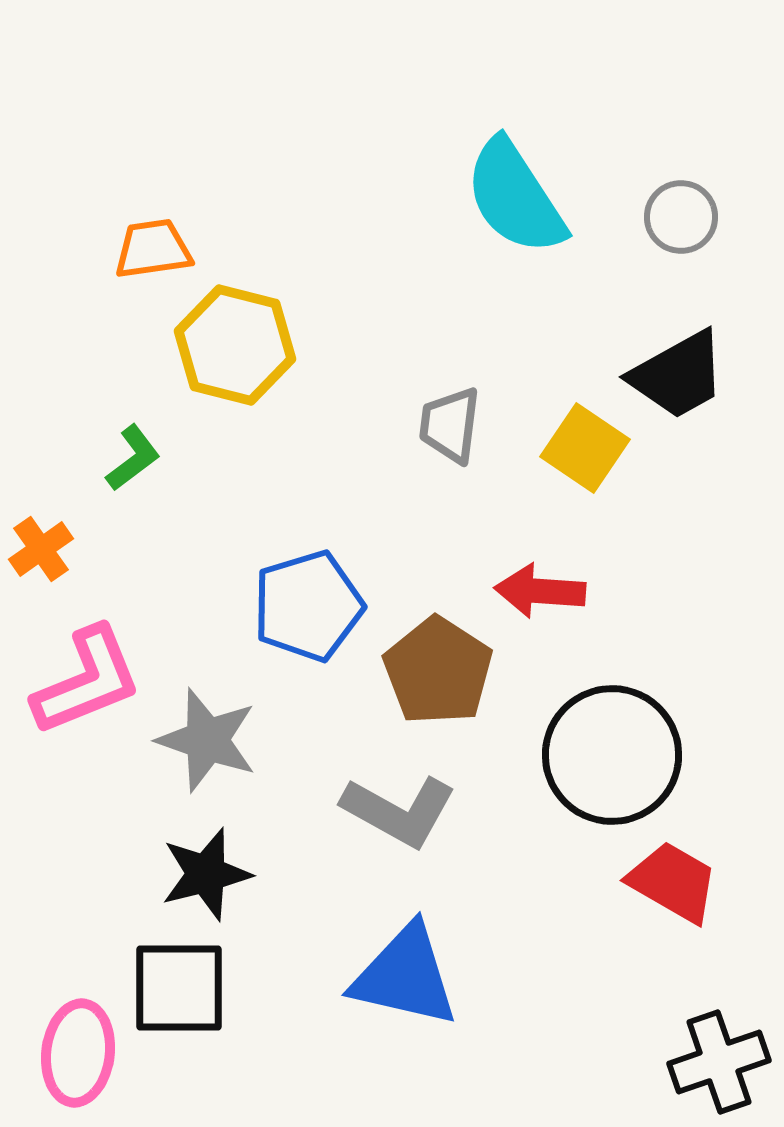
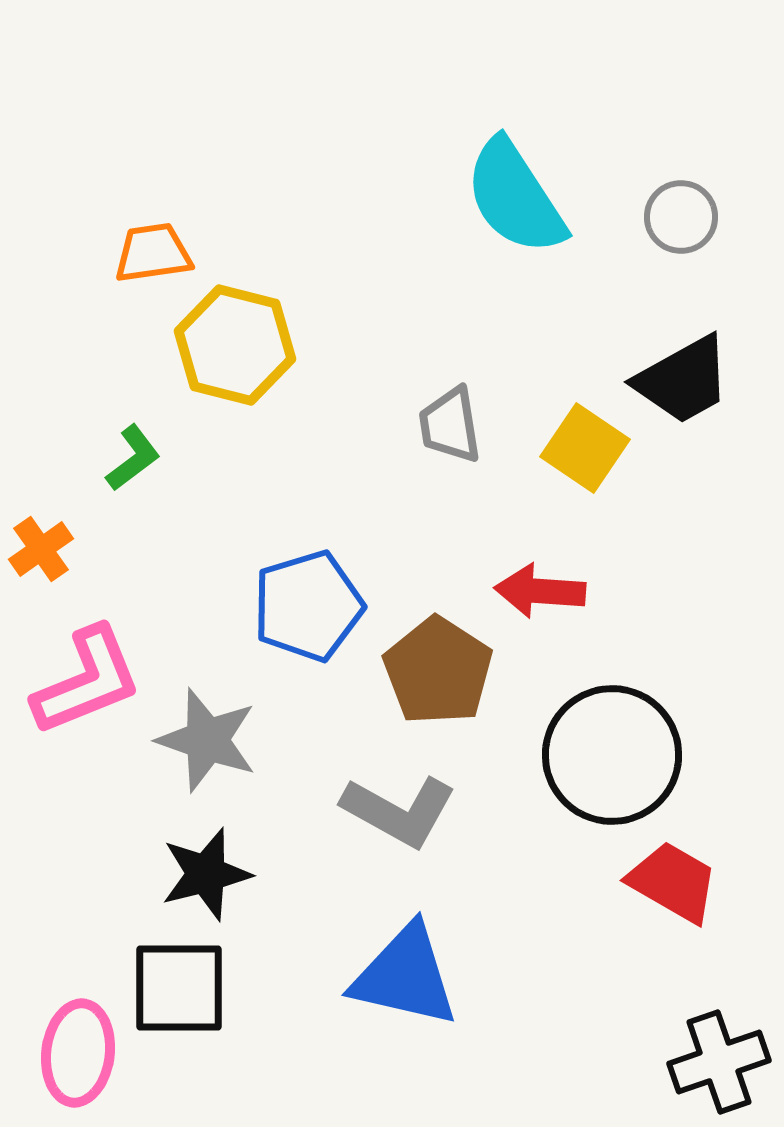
orange trapezoid: moved 4 px down
black trapezoid: moved 5 px right, 5 px down
gray trapezoid: rotated 16 degrees counterclockwise
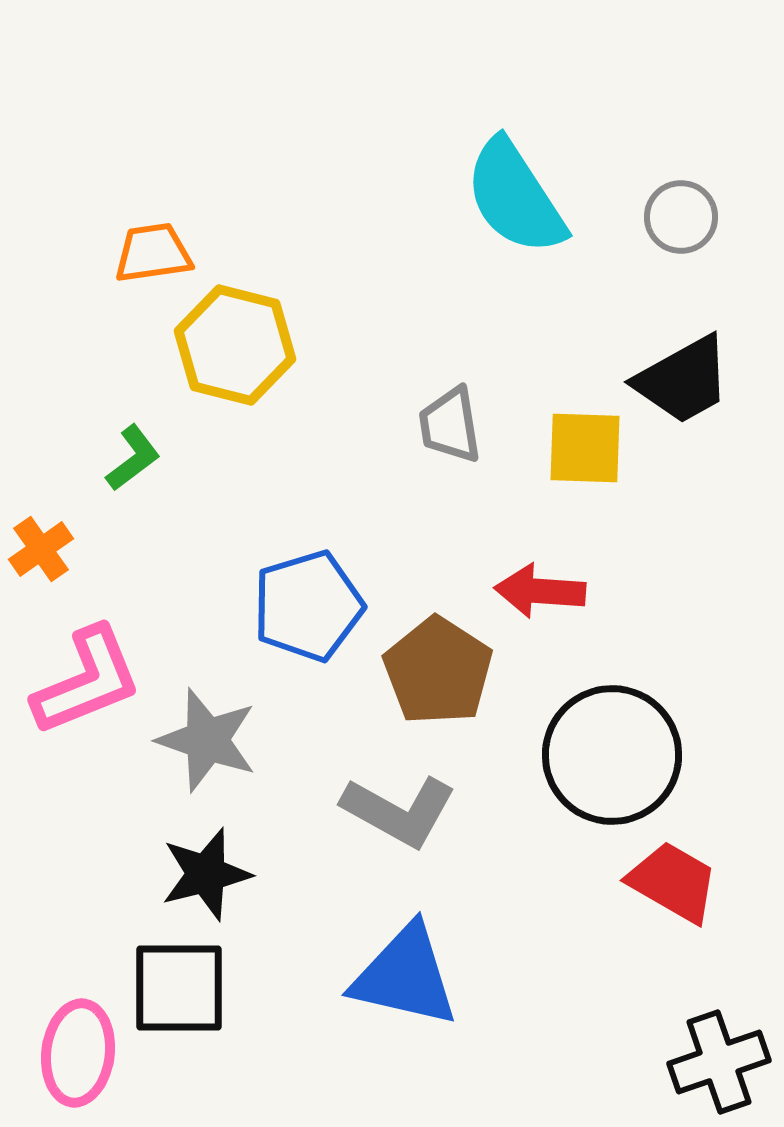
yellow square: rotated 32 degrees counterclockwise
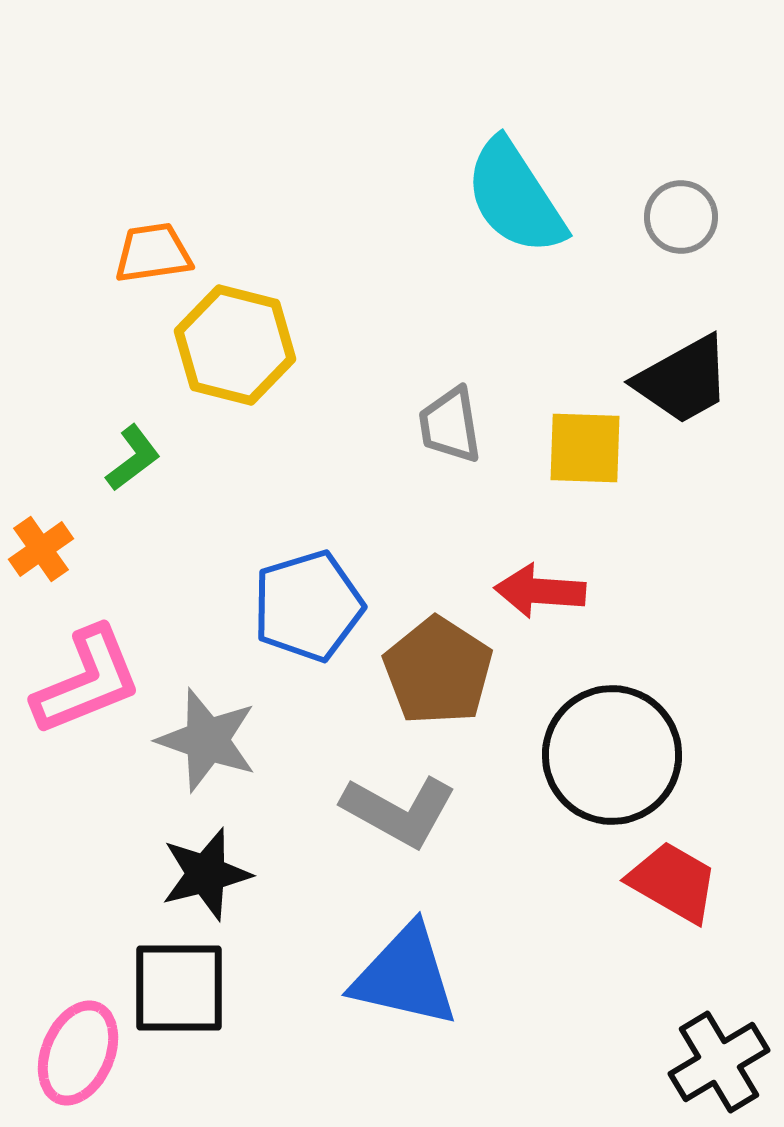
pink ellipse: rotated 16 degrees clockwise
black cross: rotated 12 degrees counterclockwise
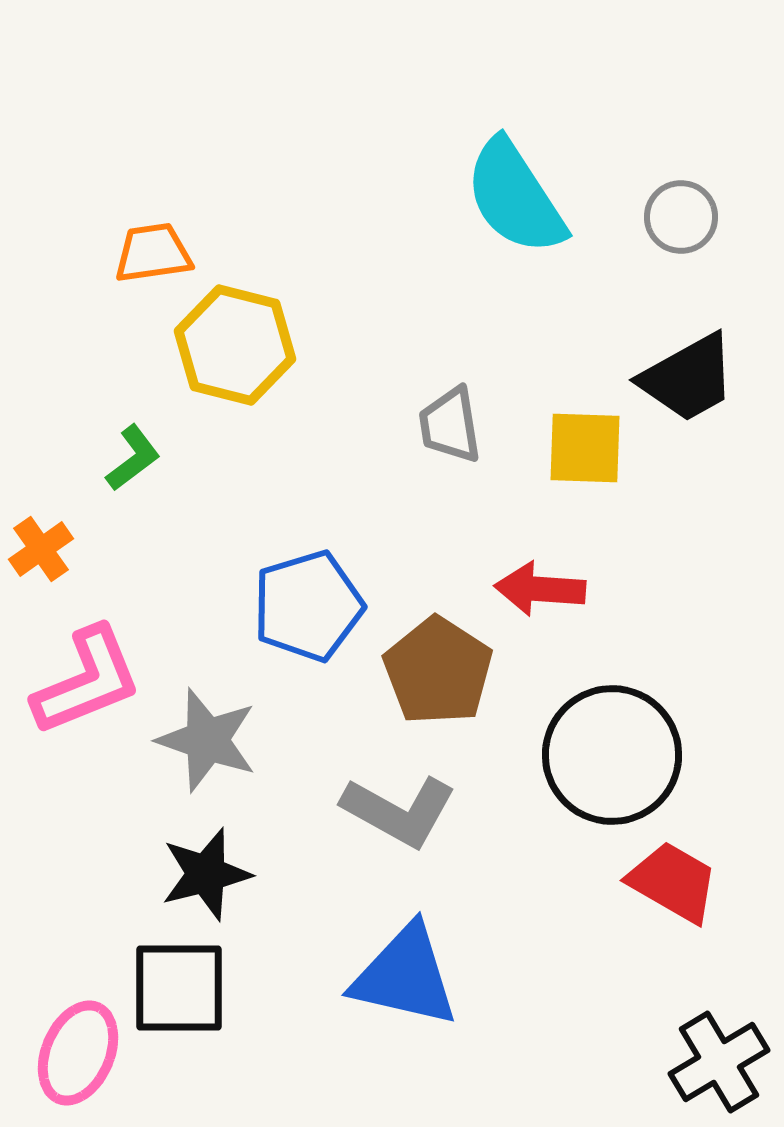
black trapezoid: moved 5 px right, 2 px up
red arrow: moved 2 px up
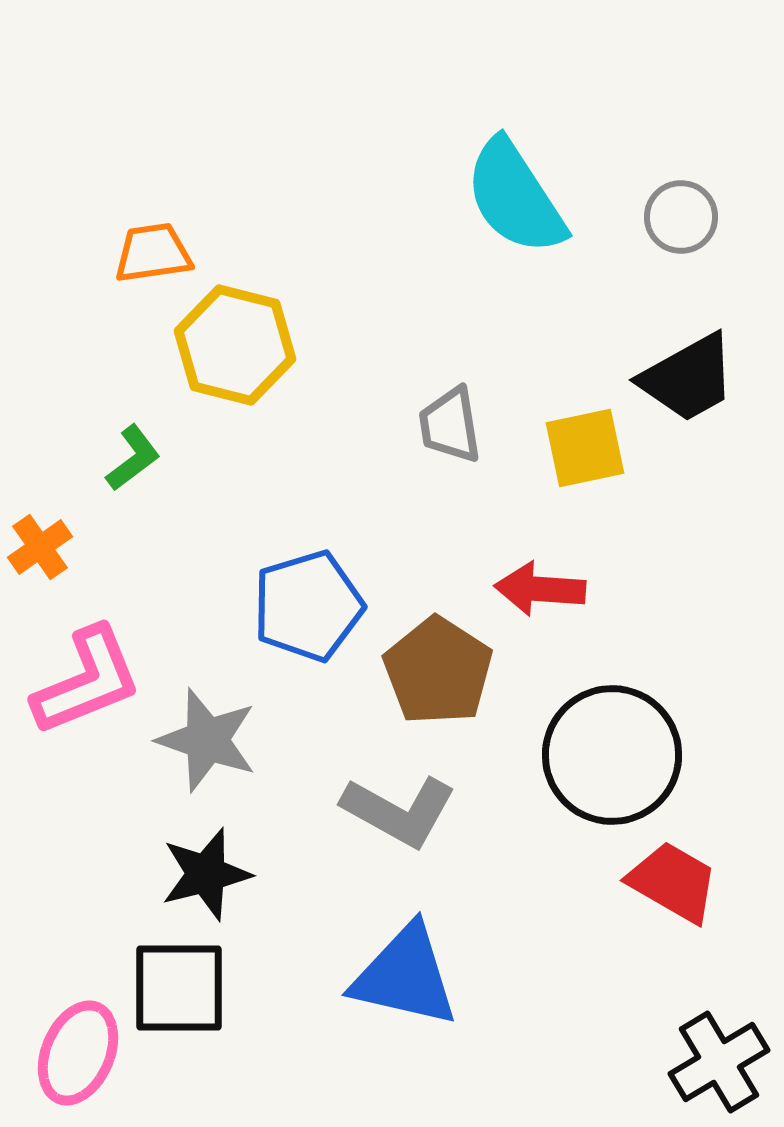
yellow square: rotated 14 degrees counterclockwise
orange cross: moved 1 px left, 2 px up
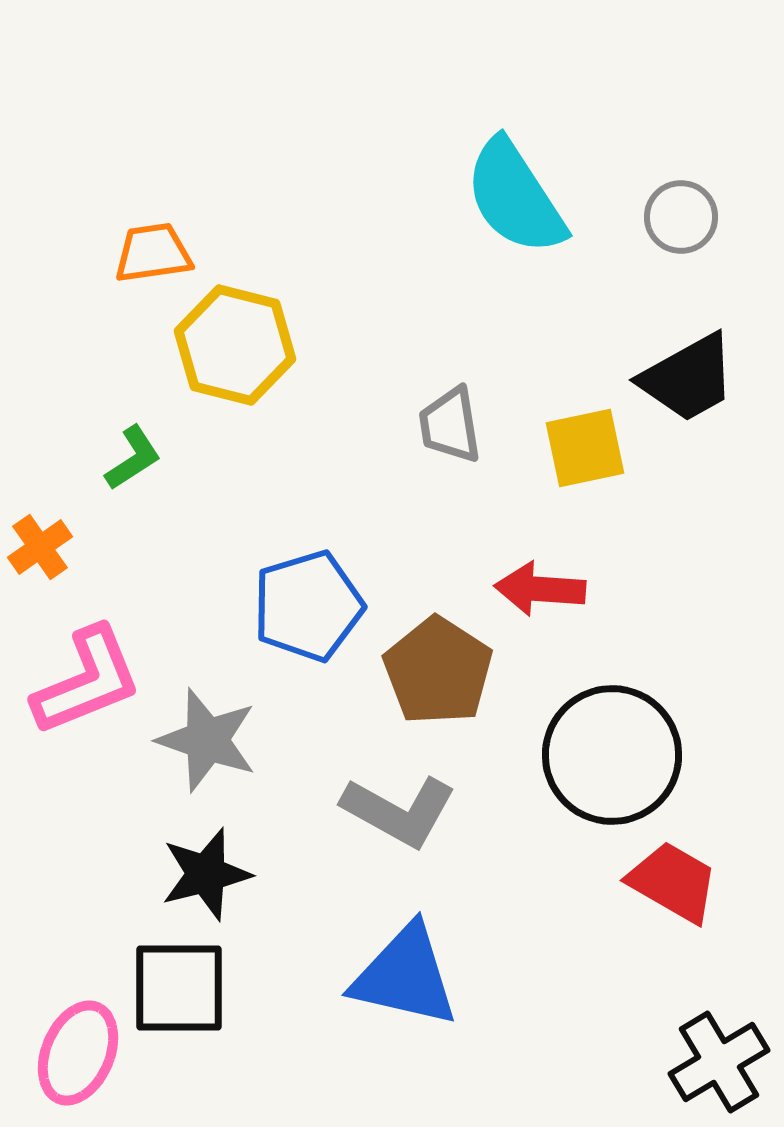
green L-shape: rotated 4 degrees clockwise
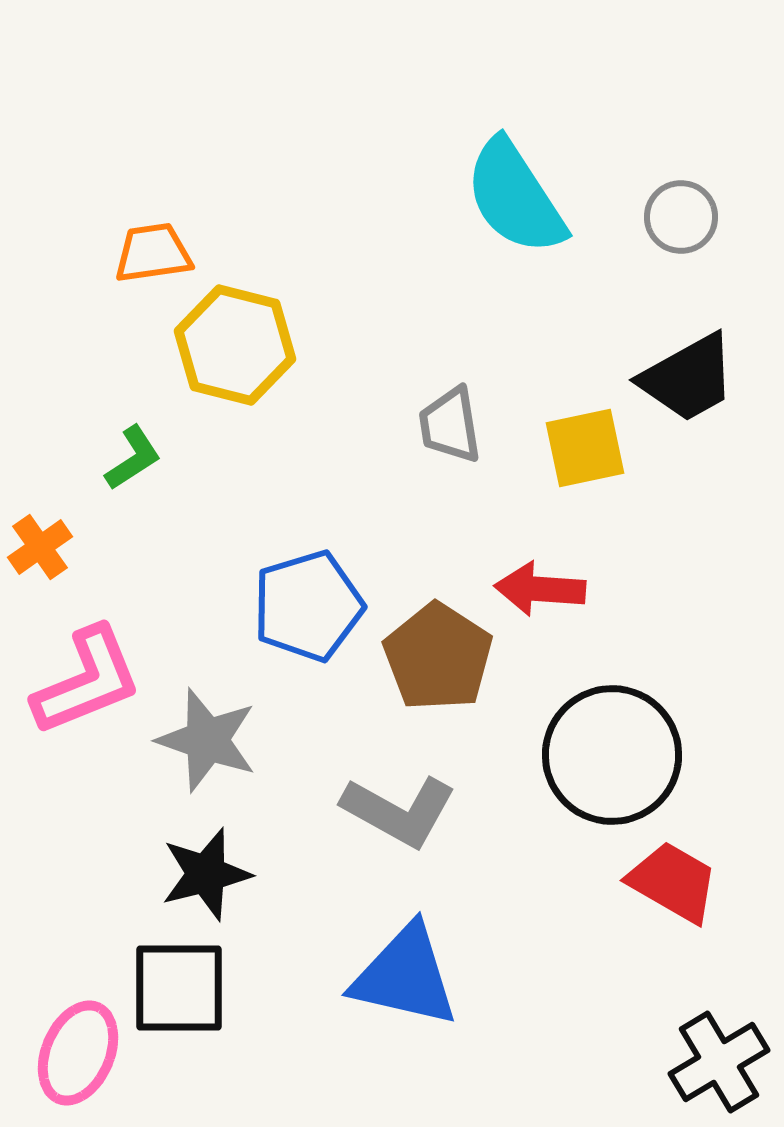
brown pentagon: moved 14 px up
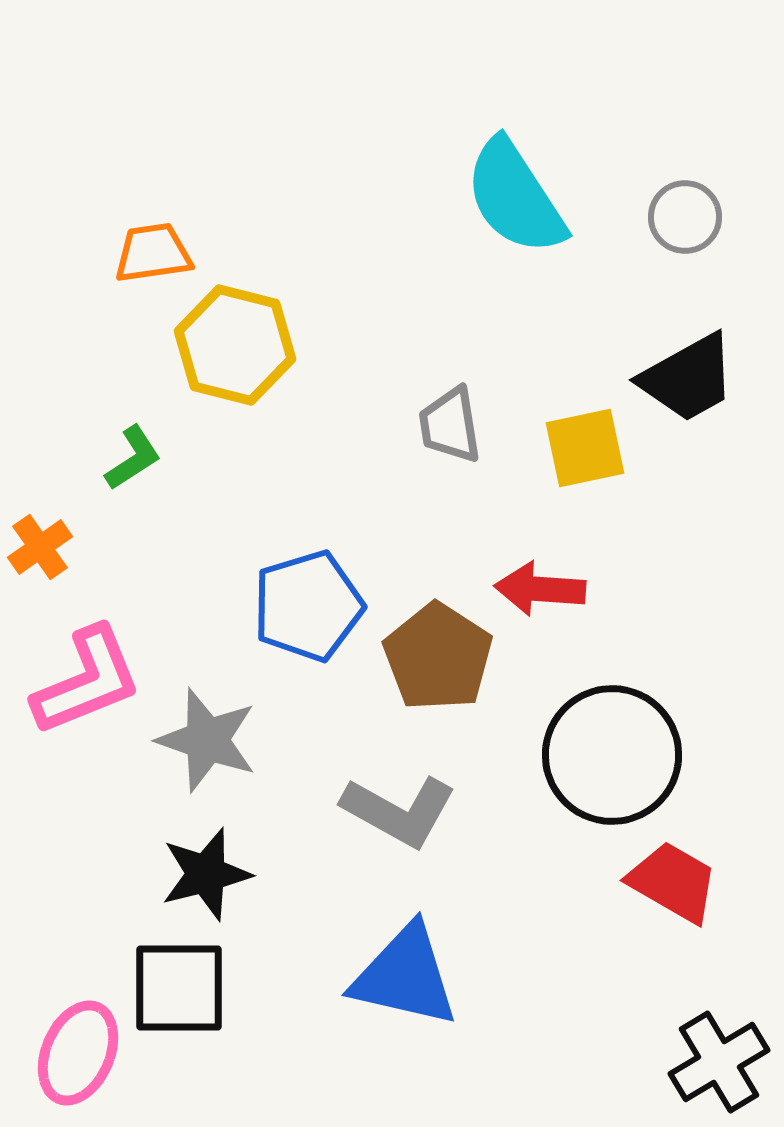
gray circle: moved 4 px right
